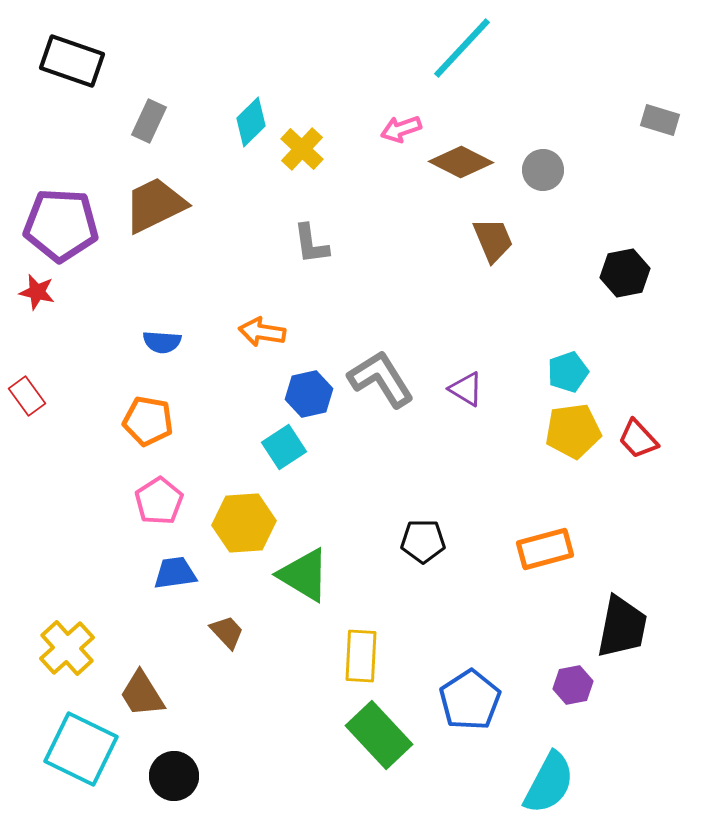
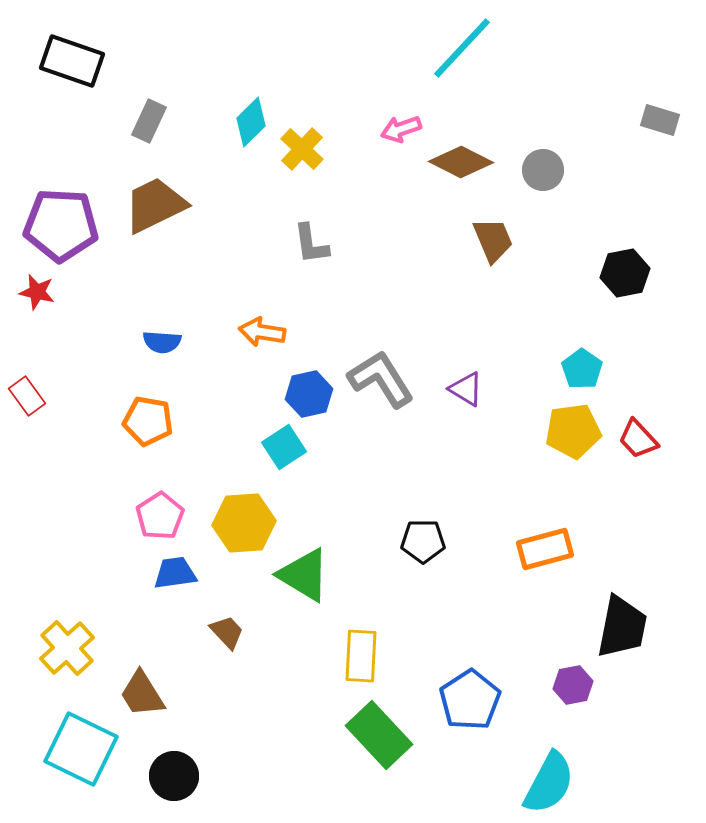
cyan pentagon at (568, 372): moved 14 px right, 3 px up; rotated 18 degrees counterclockwise
pink pentagon at (159, 501): moved 1 px right, 15 px down
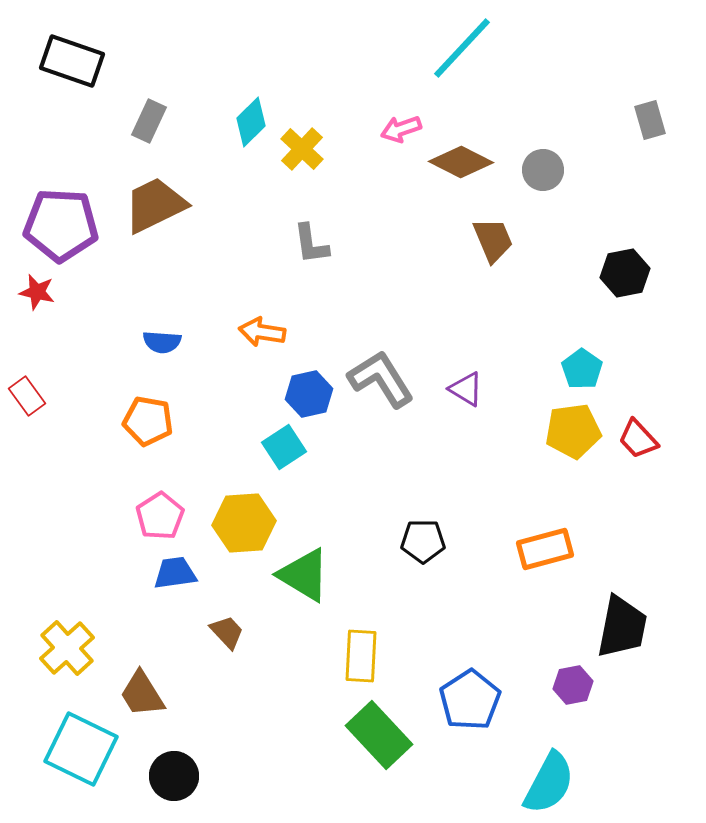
gray rectangle at (660, 120): moved 10 px left; rotated 57 degrees clockwise
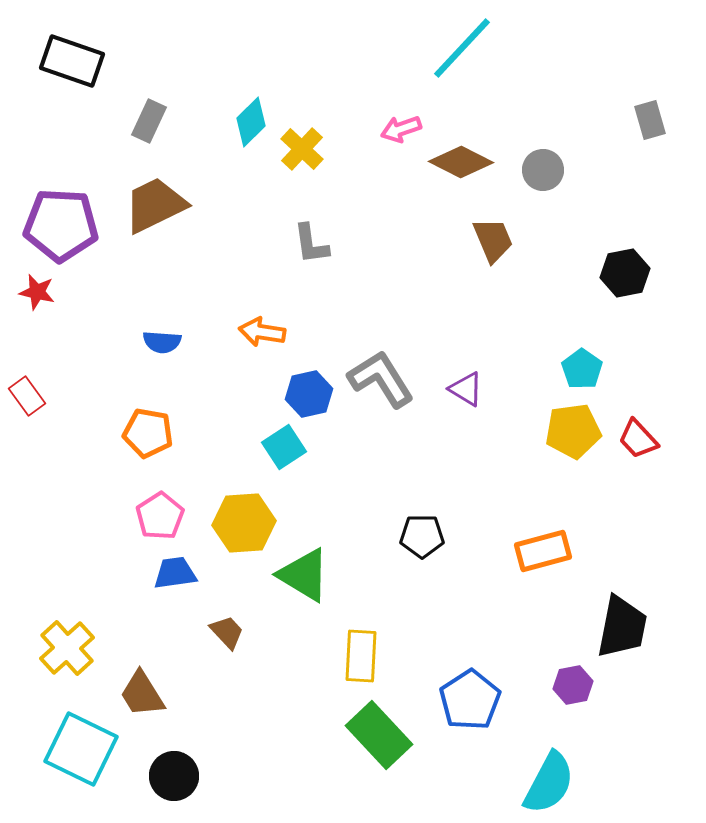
orange pentagon at (148, 421): moved 12 px down
black pentagon at (423, 541): moved 1 px left, 5 px up
orange rectangle at (545, 549): moved 2 px left, 2 px down
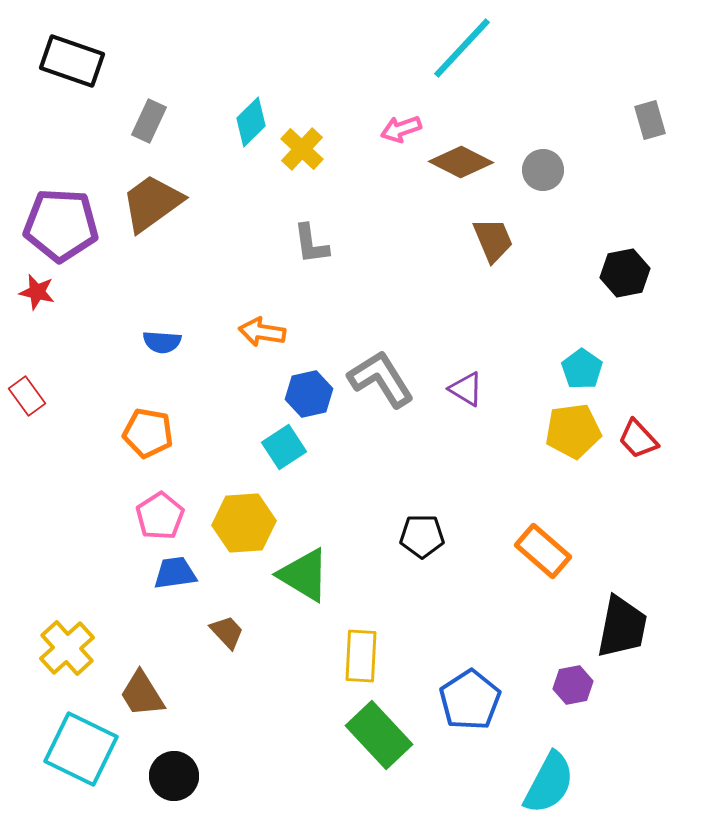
brown trapezoid at (155, 205): moved 3 px left, 2 px up; rotated 10 degrees counterclockwise
orange rectangle at (543, 551): rotated 56 degrees clockwise
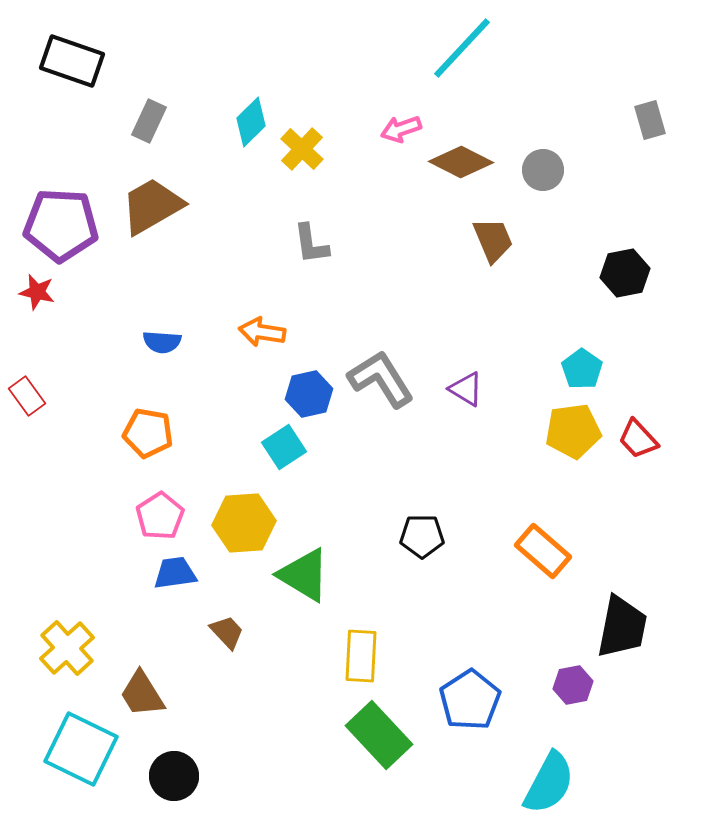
brown trapezoid at (152, 203): moved 3 px down; rotated 6 degrees clockwise
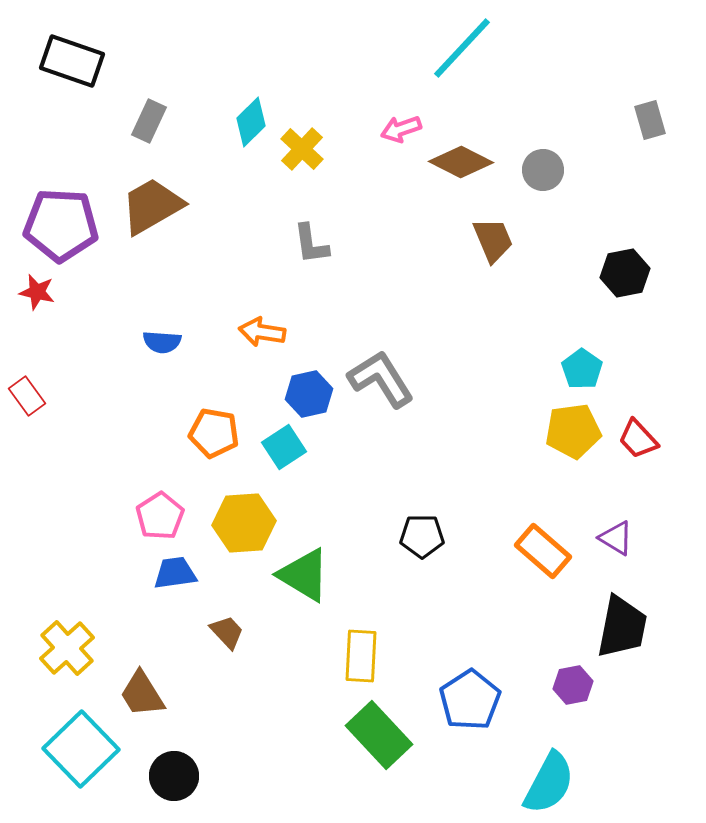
purple triangle at (466, 389): moved 150 px right, 149 px down
orange pentagon at (148, 433): moved 66 px right
cyan square at (81, 749): rotated 20 degrees clockwise
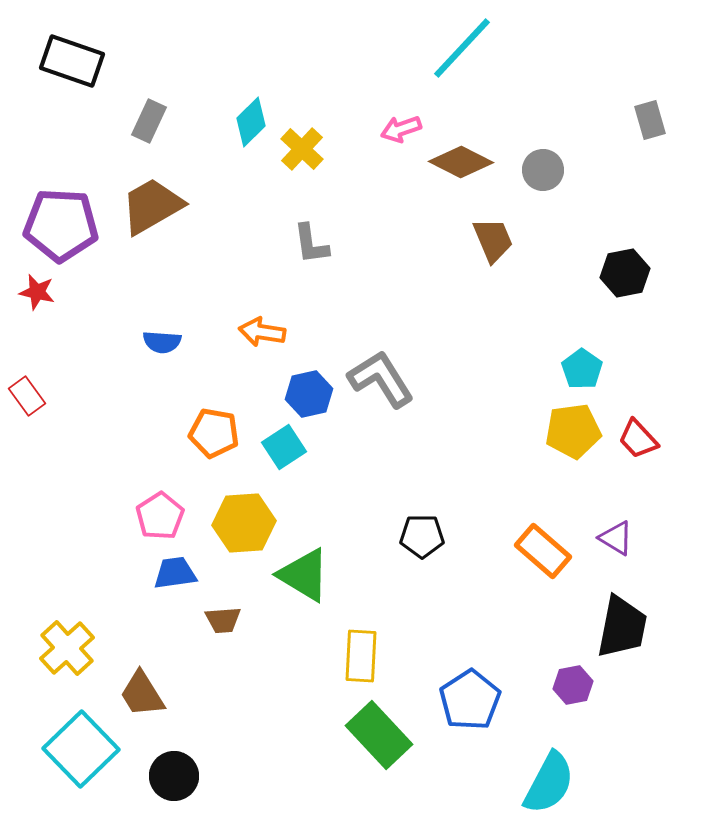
brown trapezoid at (227, 632): moved 4 px left, 12 px up; rotated 129 degrees clockwise
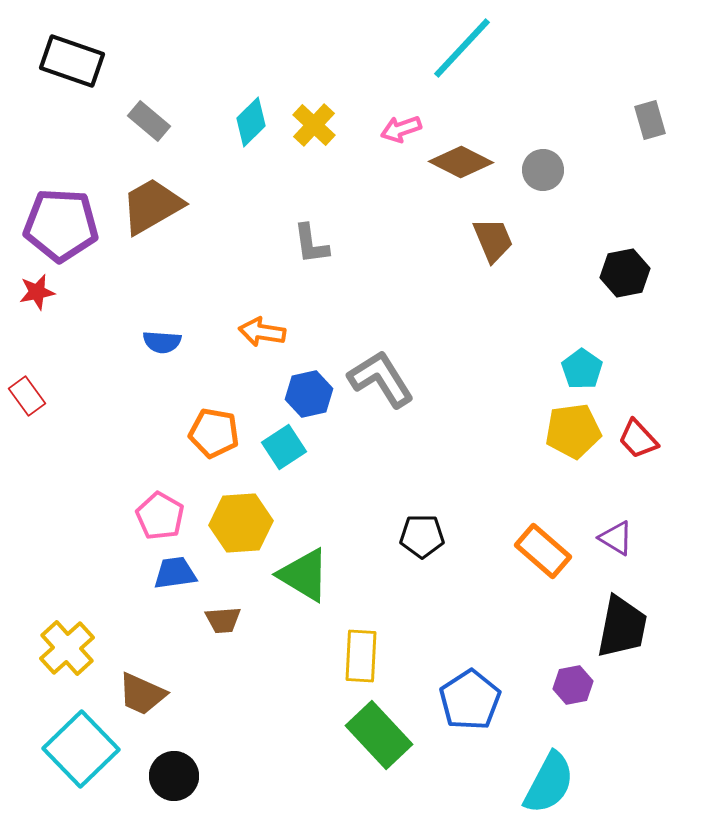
gray rectangle at (149, 121): rotated 75 degrees counterclockwise
yellow cross at (302, 149): moved 12 px right, 24 px up
red star at (37, 292): rotated 24 degrees counterclockwise
pink pentagon at (160, 516): rotated 9 degrees counterclockwise
yellow hexagon at (244, 523): moved 3 px left
brown trapezoid at (142, 694): rotated 34 degrees counterclockwise
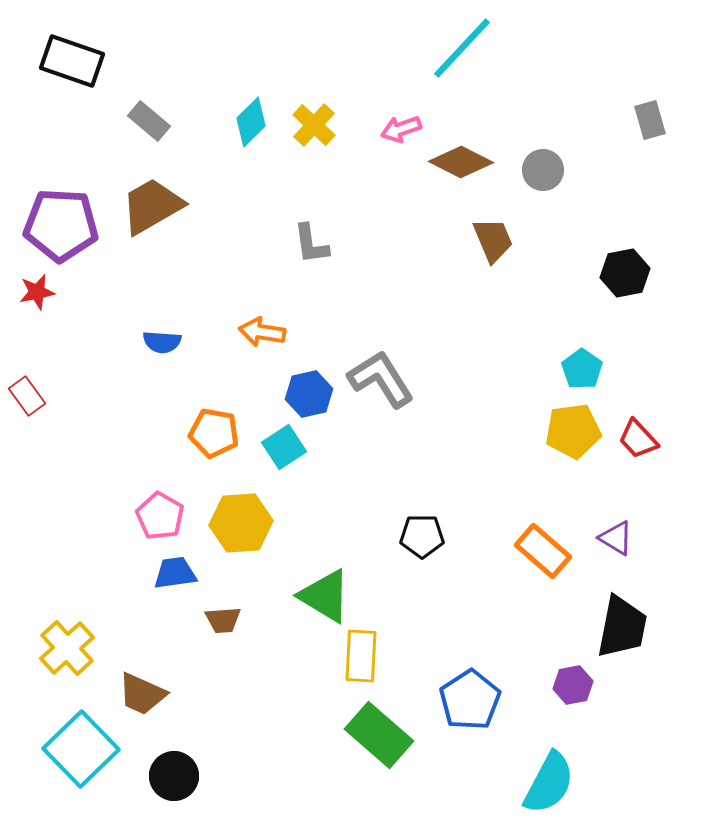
green triangle at (304, 575): moved 21 px right, 21 px down
green rectangle at (379, 735): rotated 6 degrees counterclockwise
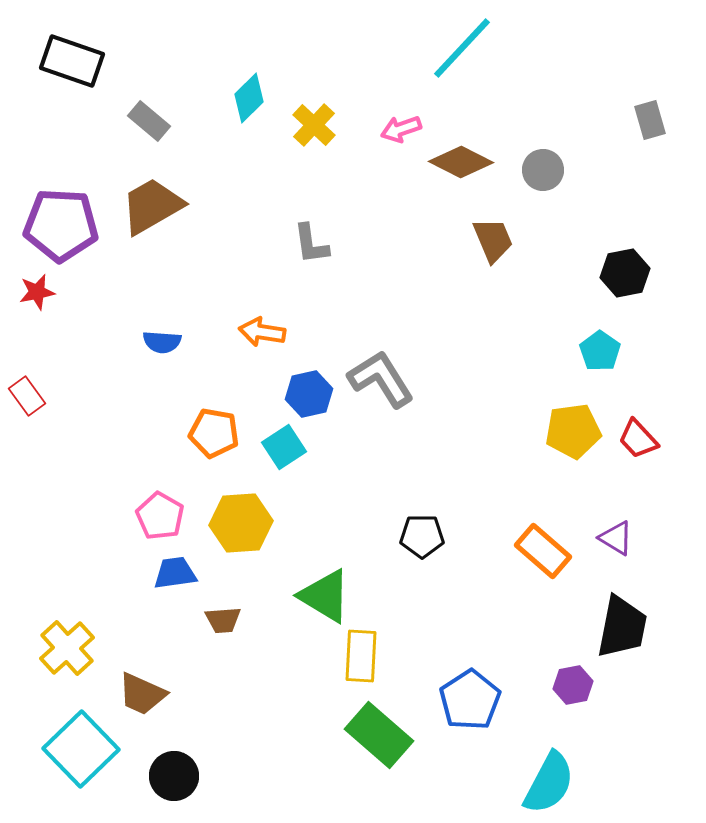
cyan diamond at (251, 122): moved 2 px left, 24 px up
cyan pentagon at (582, 369): moved 18 px right, 18 px up
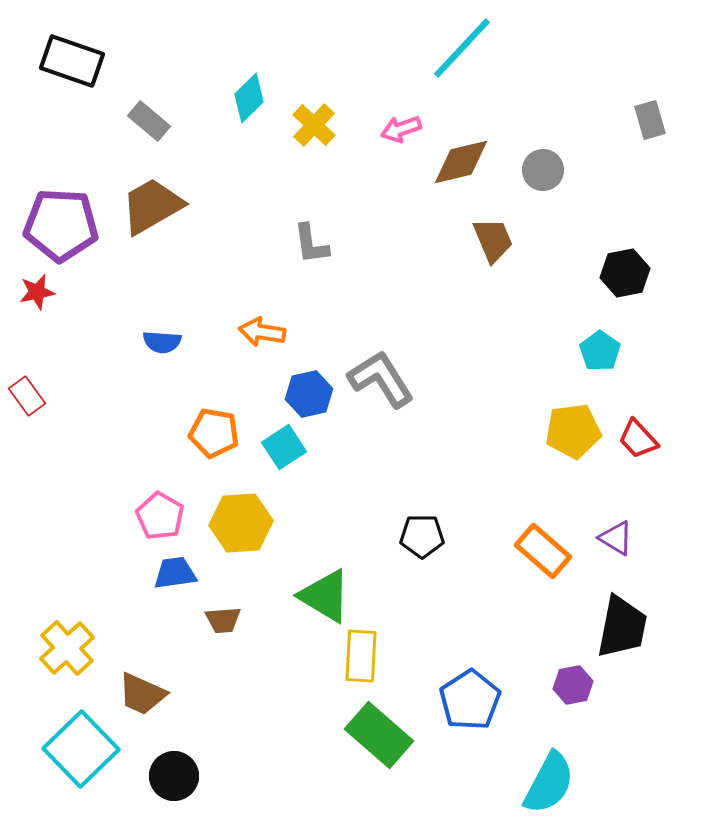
brown diamond at (461, 162): rotated 40 degrees counterclockwise
